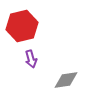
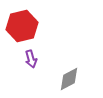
gray diamond: moved 3 px right, 1 px up; rotated 20 degrees counterclockwise
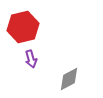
red hexagon: moved 1 px right, 1 px down
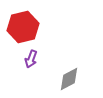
purple arrow: rotated 36 degrees clockwise
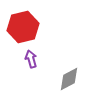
purple arrow: rotated 144 degrees clockwise
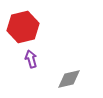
gray diamond: rotated 15 degrees clockwise
